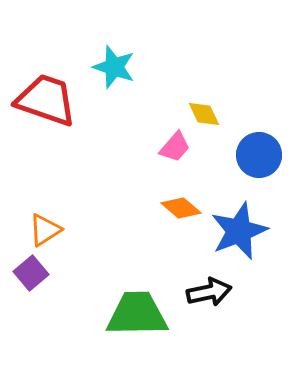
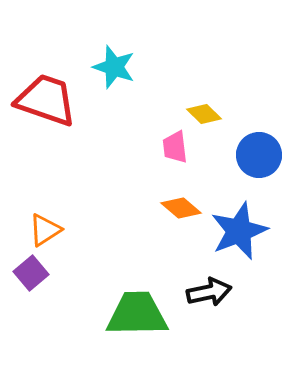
yellow diamond: rotated 20 degrees counterclockwise
pink trapezoid: rotated 132 degrees clockwise
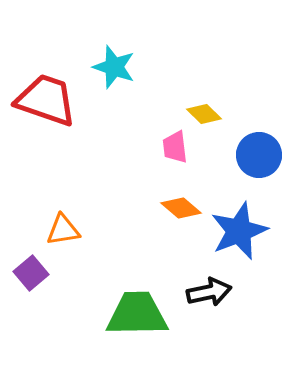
orange triangle: moved 18 px right; rotated 24 degrees clockwise
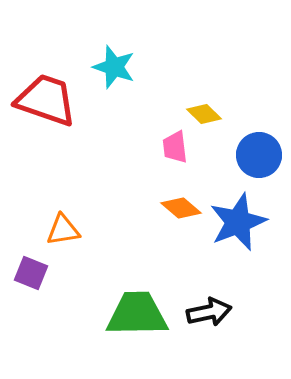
blue star: moved 1 px left, 9 px up
purple square: rotated 28 degrees counterclockwise
black arrow: moved 20 px down
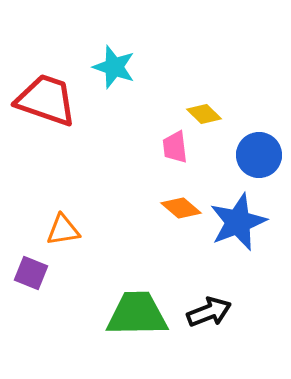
black arrow: rotated 9 degrees counterclockwise
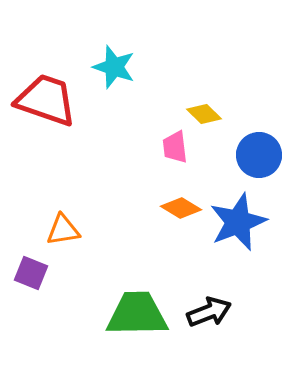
orange diamond: rotated 9 degrees counterclockwise
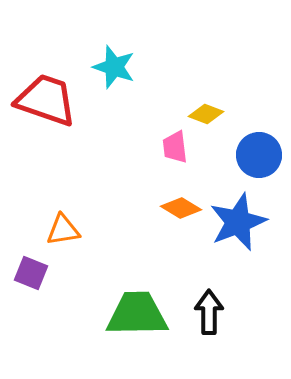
yellow diamond: moved 2 px right; rotated 24 degrees counterclockwise
black arrow: rotated 69 degrees counterclockwise
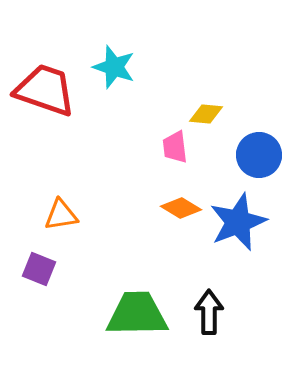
red trapezoid: moved 1 px left, 10 px up
yellow diamond: rotated 16 degrees counterclockwise
orange triangle: moved 2 px left, 15 px up
purple square: moved 8 px right, 4 px up
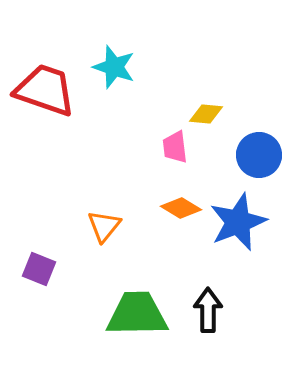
orange triangle: moved 43 px right, 11 px down; rotated 42 degrees counterclockwise
black arrow: moved 1 px left, 2 px up
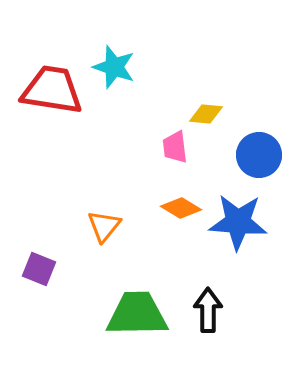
red trapezoid: moved 7 px right; rotated 10 degrees counterclockwise
blue star: rotated 26 degrees clockwise
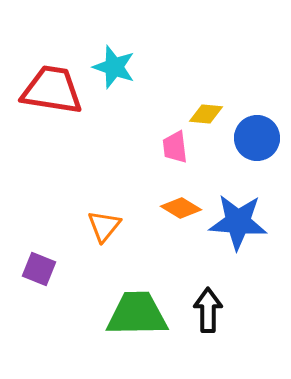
blue circle: moved 2 px left, 17 px up
